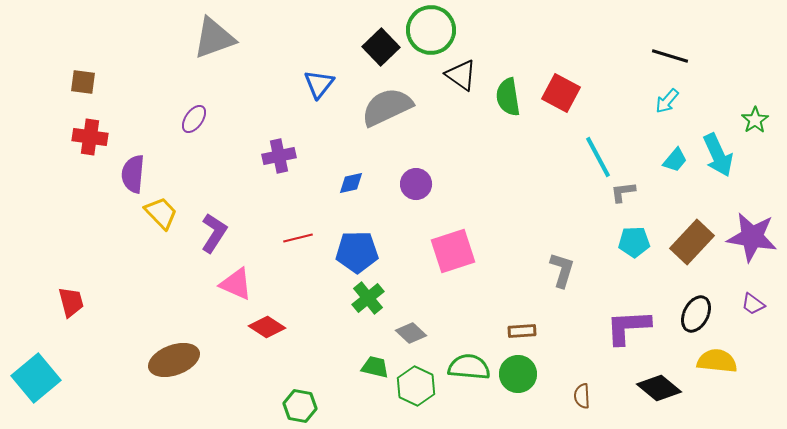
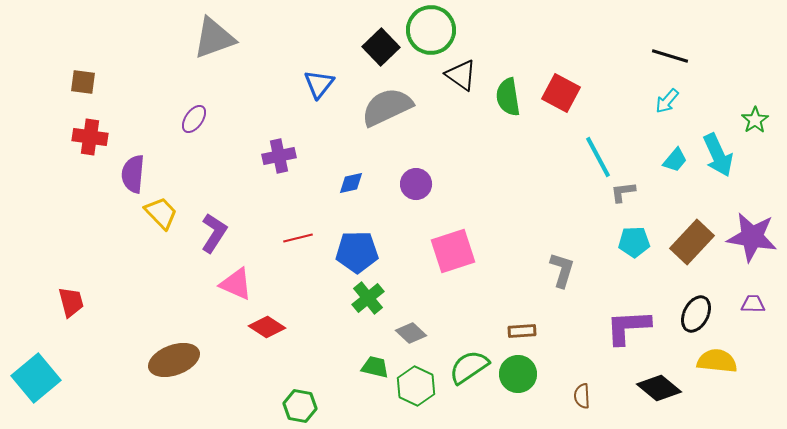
purple trapezoid at (753, 304): rotated 145 degrees clockwise
green semicircle at (469, 367): rotated 39 degrees counterclockwise
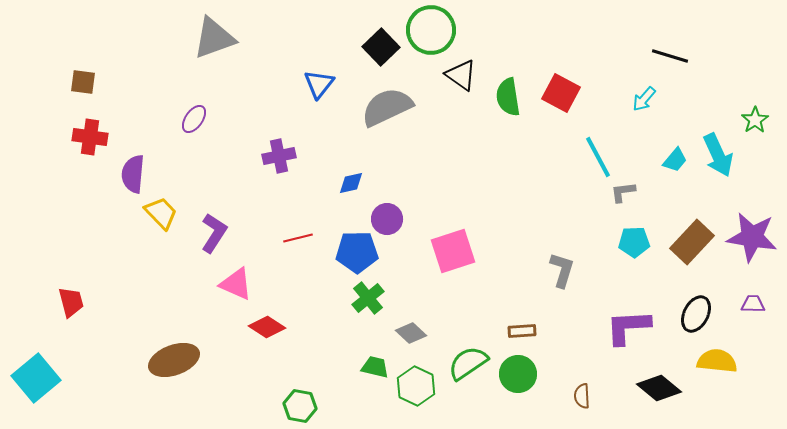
cyan arrow at (667, 101): moved 23 px left, 2 px up
purple circle at (416, 184): moved 29 px left, 35 px down
green semicircle at (469, 367): moved 1 px left, 4 px up
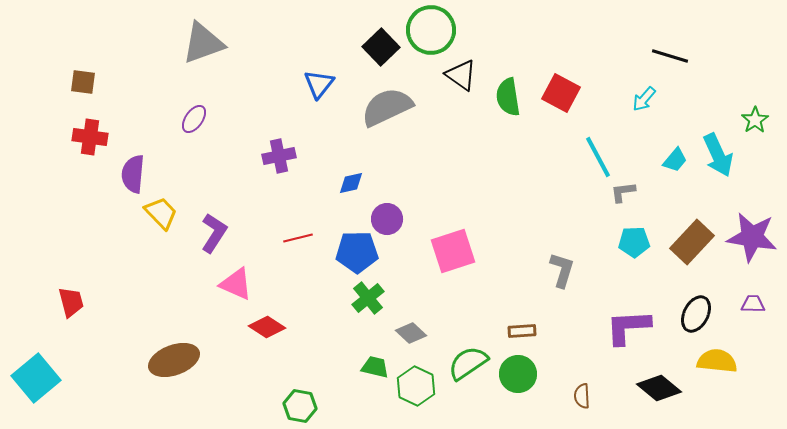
gray triangle at (214, 38): moved 11 px left, 5 px down
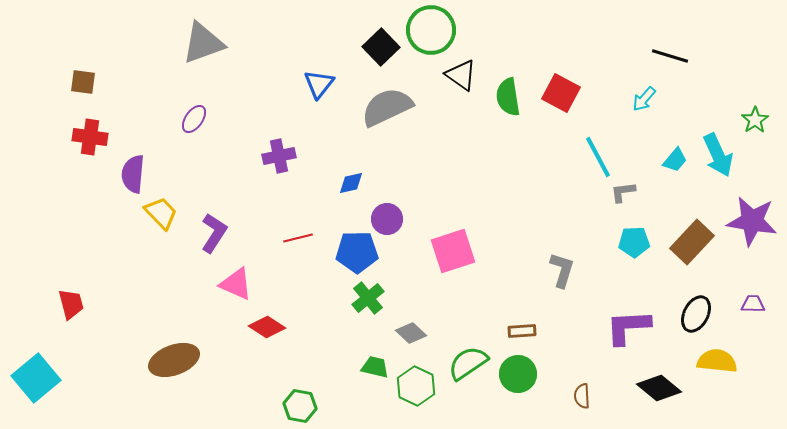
purple star at (752, 237): moved 16 px up
red trapezoid at (71, 302): moved 2 px down
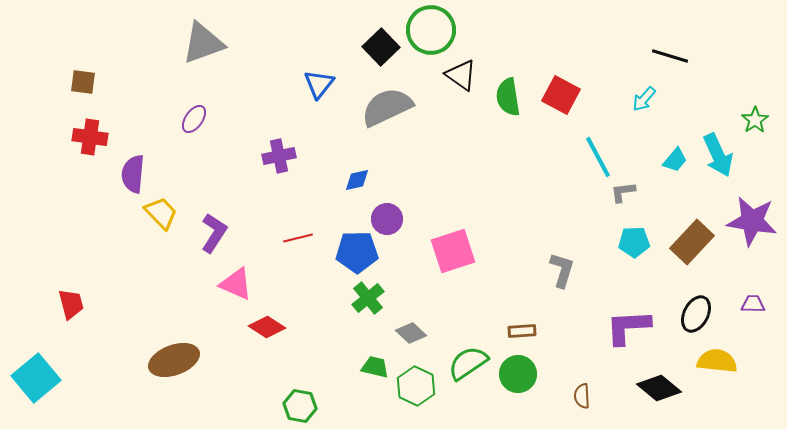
red square at (561, 93): moved 2 px down
blue diamond at (351, 183): moved 6 px right, 3 px up
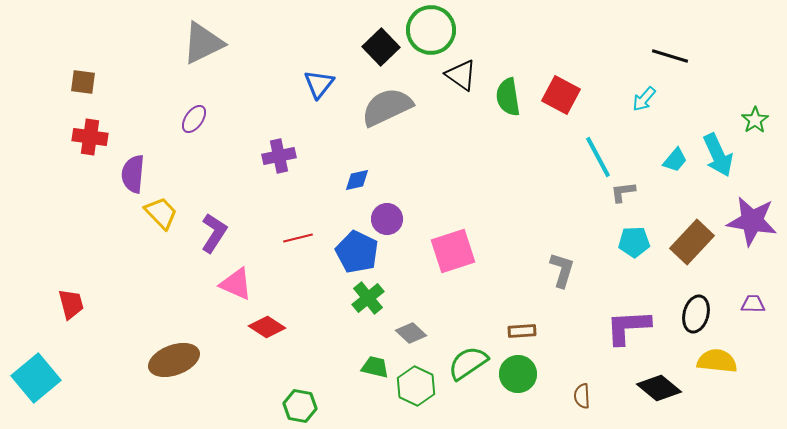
gray triangle at (203, 43): rotated 6 degrees counterclockwise
blue pentagon at (357, 252): rotated 27 degrees clockwise
black ellipse at (696, 314): rotated 12 degrees counterclockwise
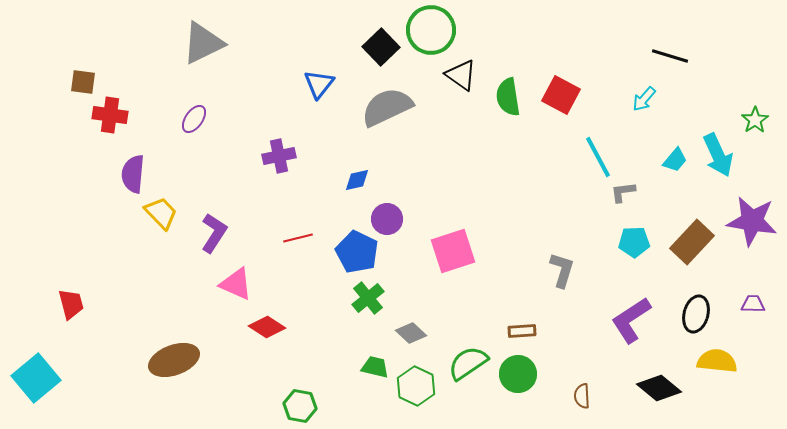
red cross at (90, 137): moved 20 px right, 22 px up
purple L-shape at (628, 327): moved 3 px right, 7 px up; rotated 30 degrees counterclockwise
